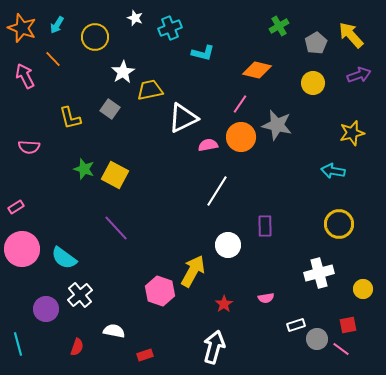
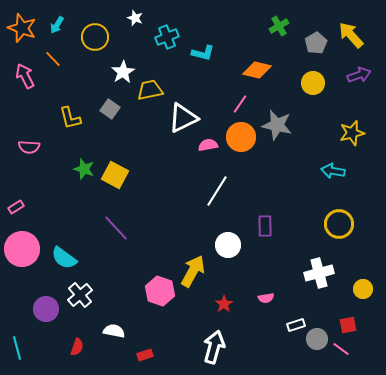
cyan cross at (170, 28): moved 3 px left, 9 px down
cyan line at (18, 344): moved 1 px left, 4 px down
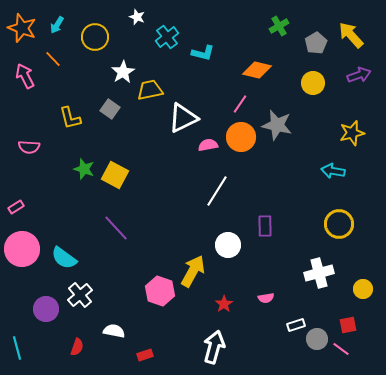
white star at (135, 18): moved 2 px right, 1 px up
cyan cross at (167, 37): rotated 15 degrees counterclockwise
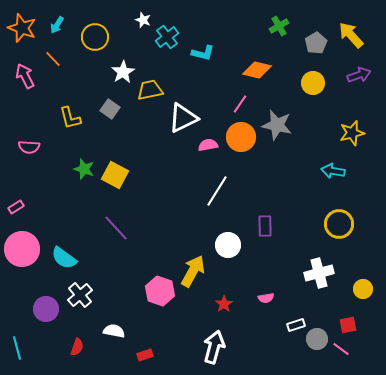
white star at (137, 17): moved 6 px right, 3 px down
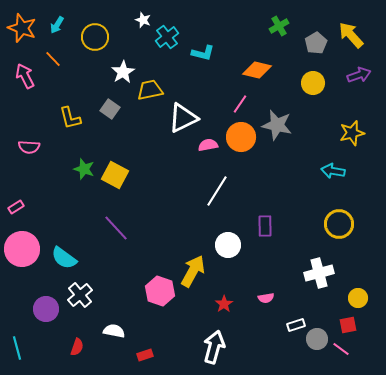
yellow circle at (363, 289): moved 5 px left, 9 px down
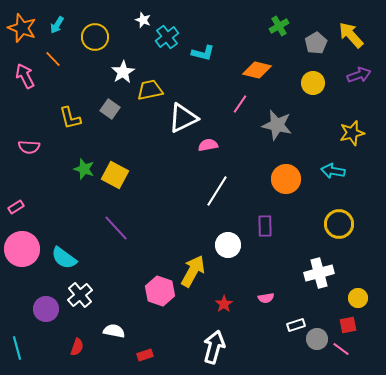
orange circle at (241, 137): moved 45 px right, 42 px down
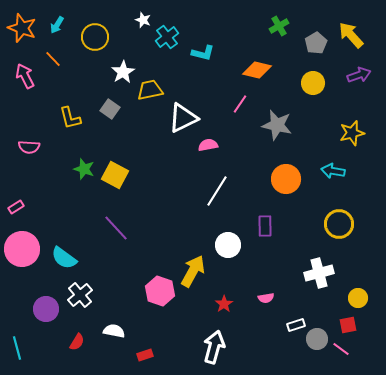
red semicircle at (77, 347): moved 5 px up; rotated 12 degrees clockwise
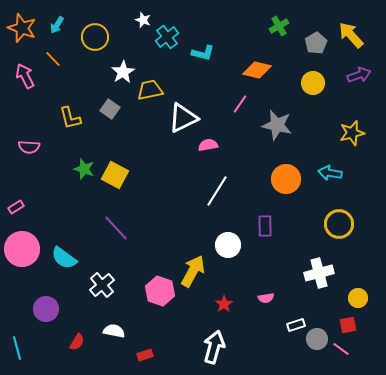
cyan arrow at (333, 171): moved 3 px left, 2 px down
white cross at (80, 295): moved 22 px right, 10 px up
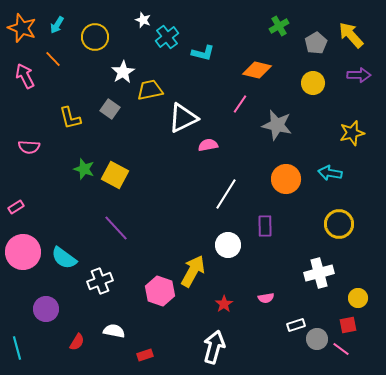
purple arrow at (359, 75): rotated 20 degrees clockwise
white line at (217, 191): moved 9 px right, 3 px down
pink circle at (22, 249): moved 1 px right, 3 px down
white cross at (102, 285): moved 2 px left, 4 px up; rotated 20 degrees clockwise
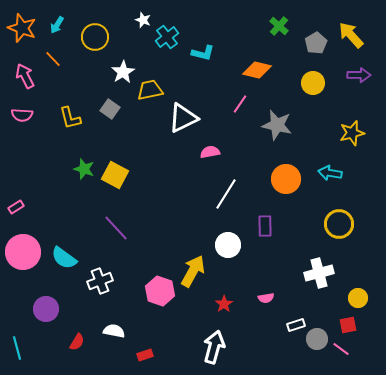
green cross at (279, 26): rotated 18 degrees counterclockwise
pink semicircle at (208, 145): moved 2 px right, 7 px down
pink semicircle at (29, 147): moved 7 px left, 32 px up
